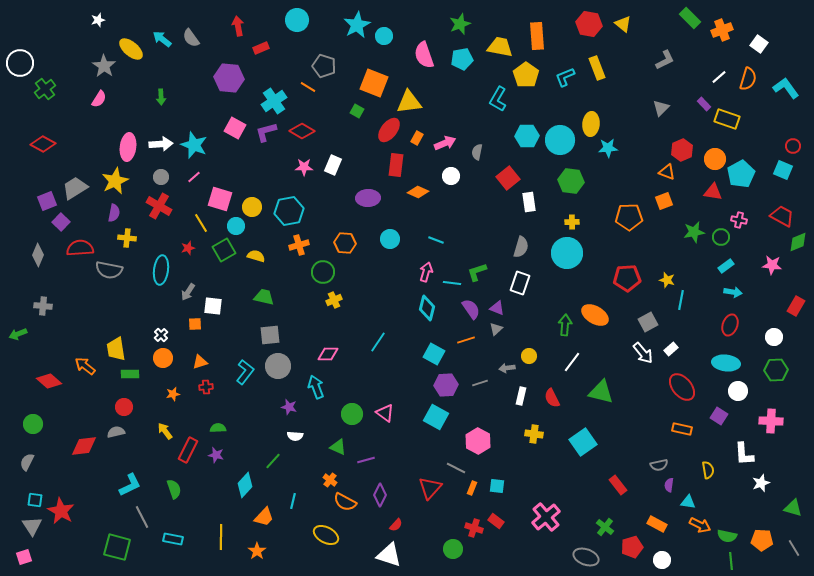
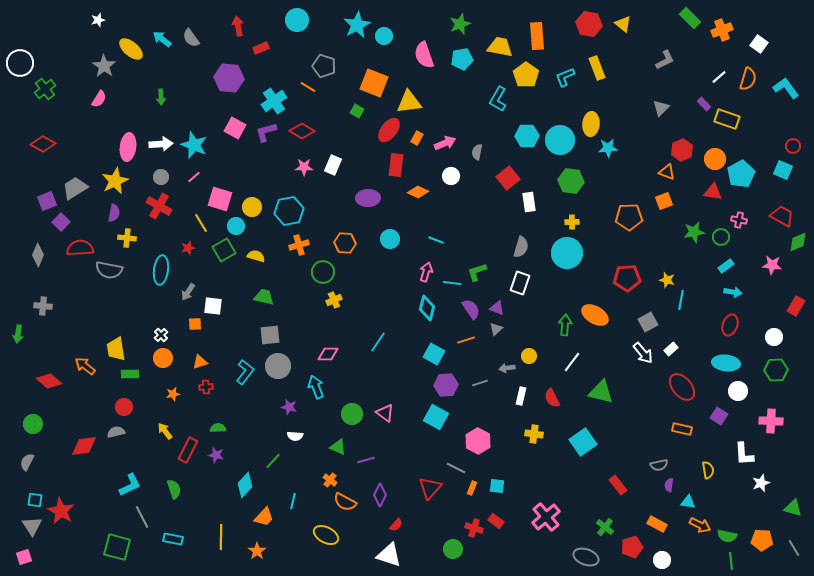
green arrow at (18, 334): rotated 60 degrees counterclockwise
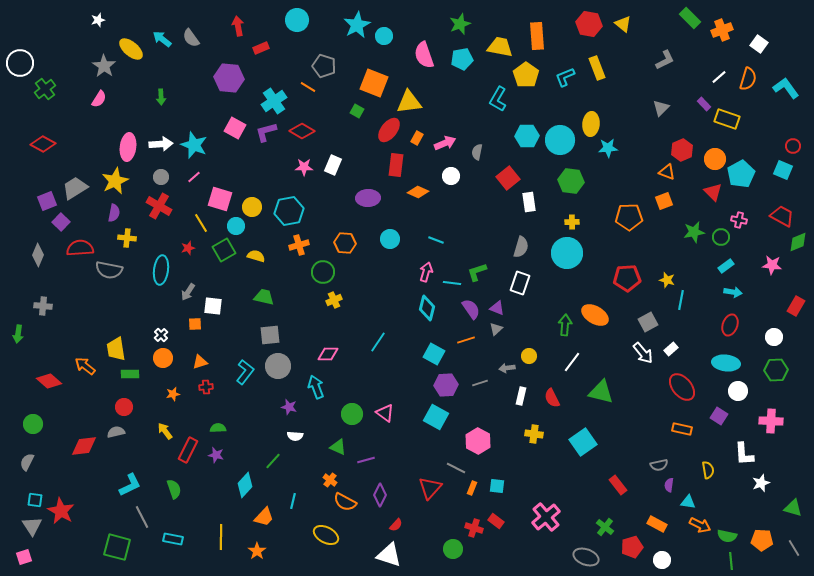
red triangle at (713, 192): rotated 36 degrees clockwise
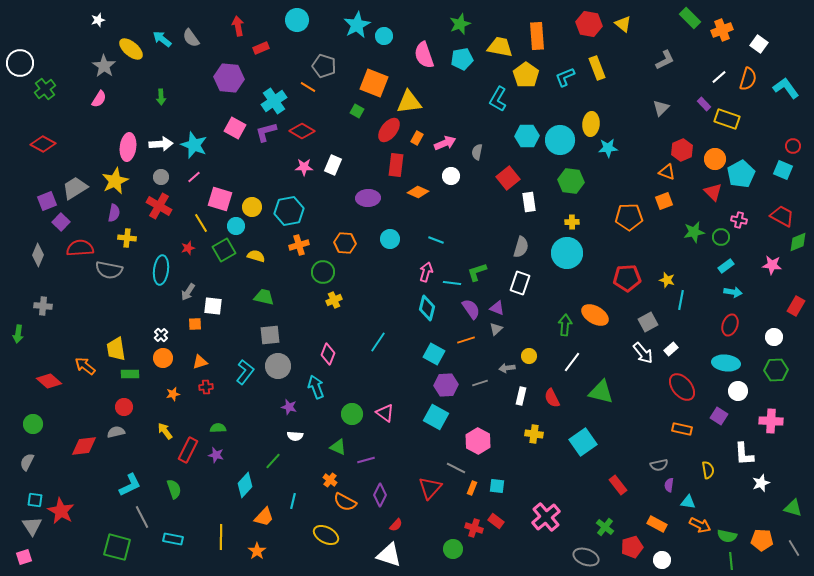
pink diamond at (328, 354): rotated 70 degrees counterclockwise
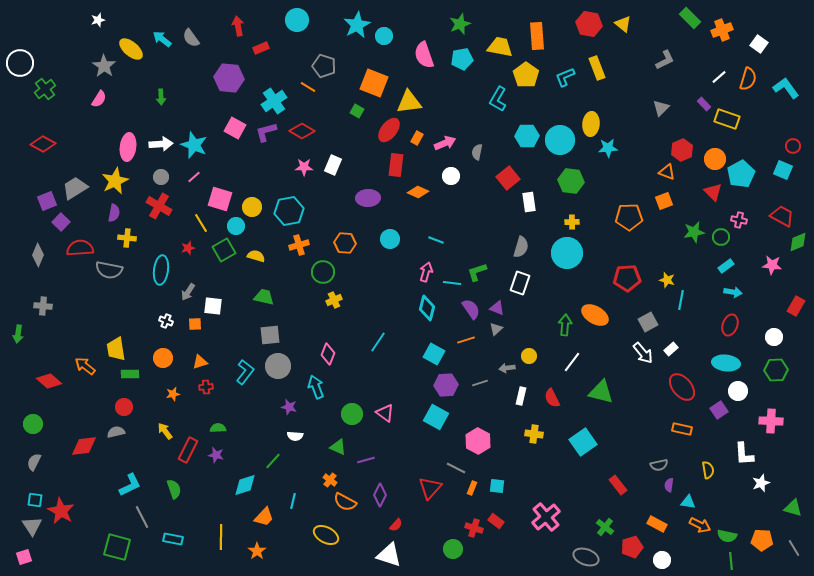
white cross at (161, 335): moved 5 px right, 14 px up; rotated 24 degrees counterclockwise
purple square at (719, 416): moved 6 px up; rotated 24 degrees clockwise
gray semicircle at (27, 462): moved 7 px right
cyan diamond at (245, 485): rotated 30 degrees clockwise
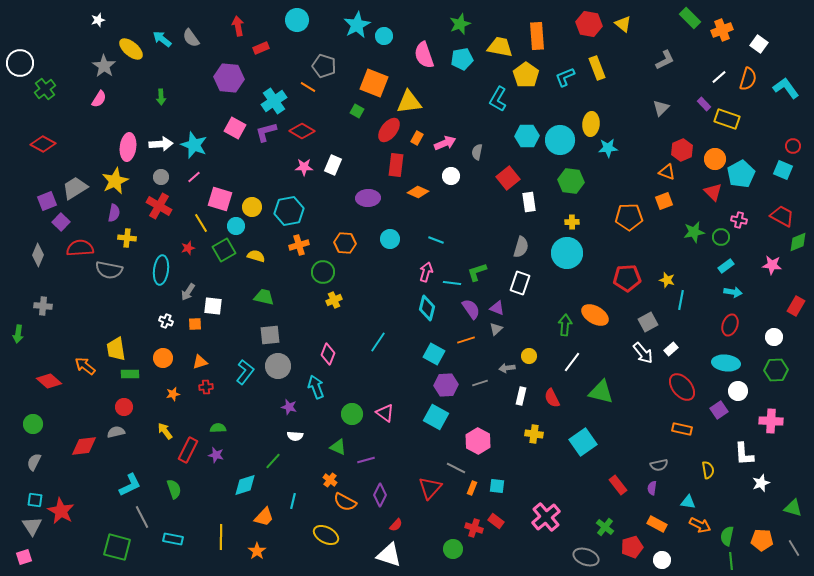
purple semicircle at (669, 485): moved 17 px left, 3 px down
green semicircle at (727, 536): rotated 90 degrees clockwise
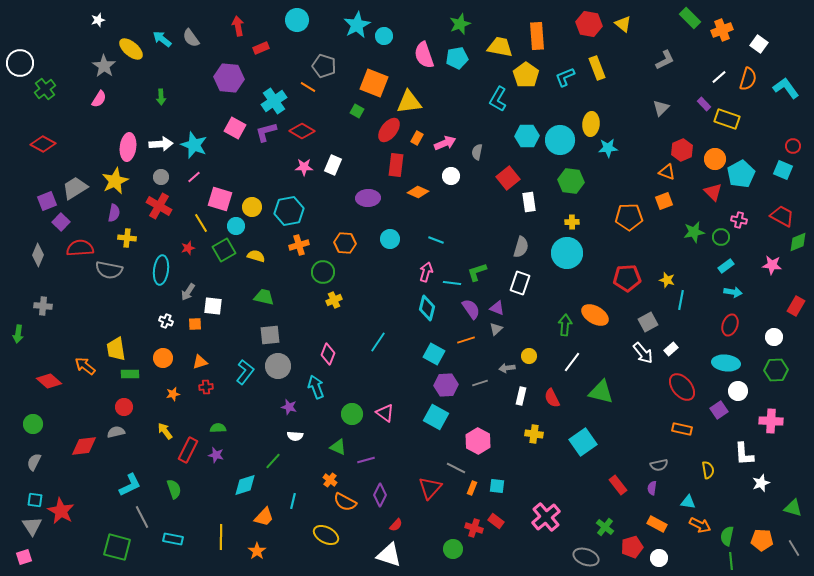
cyan pentagon at (462, 59): moved 5 px left, 1 px up
white circle at (662, 560): moved 3 px left, 2 px up
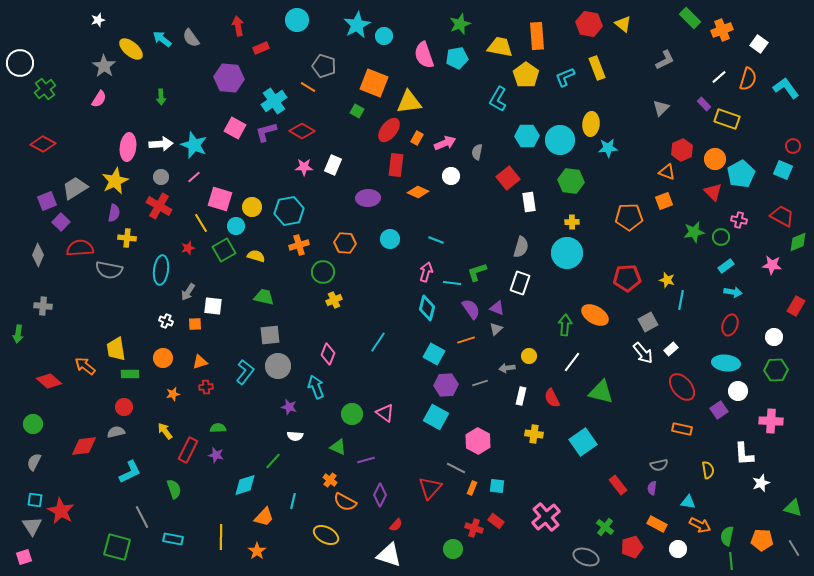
cyan L-shape at (130, 485): moved 13 px up
white circle at (659, 558): moved 19 px right, 9 px up
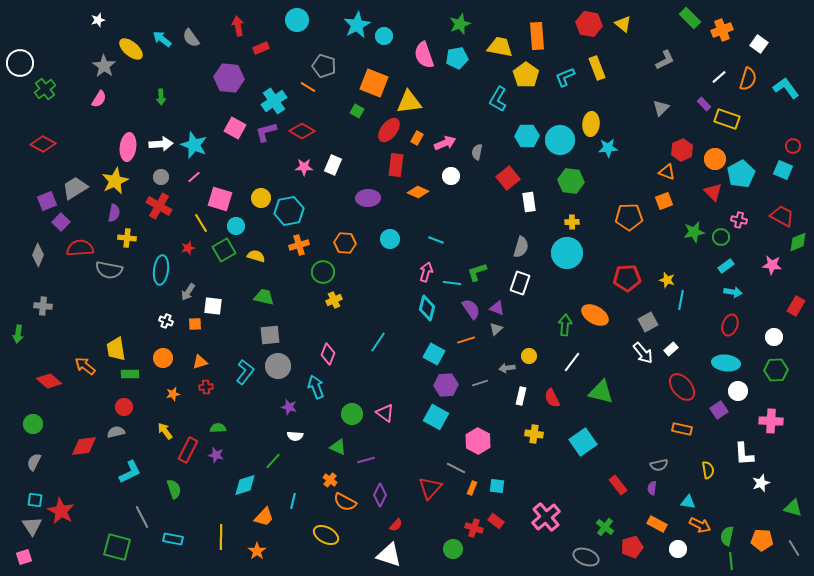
yellow circle at (252, 207): moved 9 px right, 9 px up
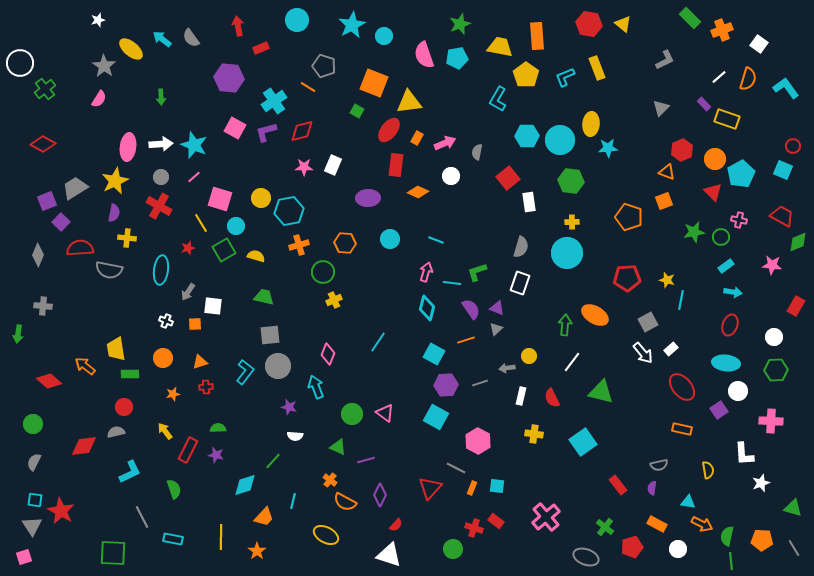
cyan star at (357, 25): moved 5 px left
red diamond at (302, 131): rotated 45 degrees counterclockwise
orange pentagon at (629, 217): rotated 20 degrees clockwise
orange arrow at (700, 525): moved 2 px right, 1 px up
green square at (117, 547): moved 4 px left, 6 px down; rotated 12 degrees counterclockwise
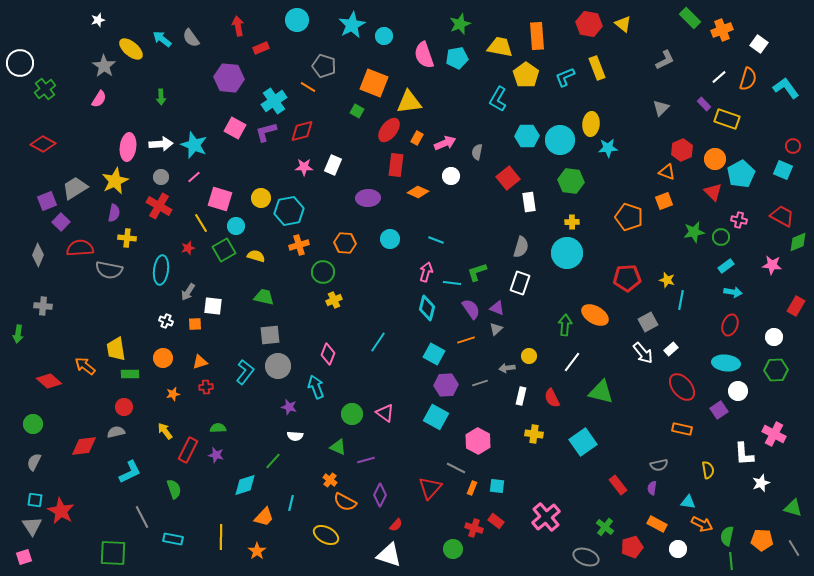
pink cross at (771, 421): moved 3 px right, 13 px down; rotated 25 degrees clockwise
cyan line at (293, 501): moved 2 px left, 2 px down
